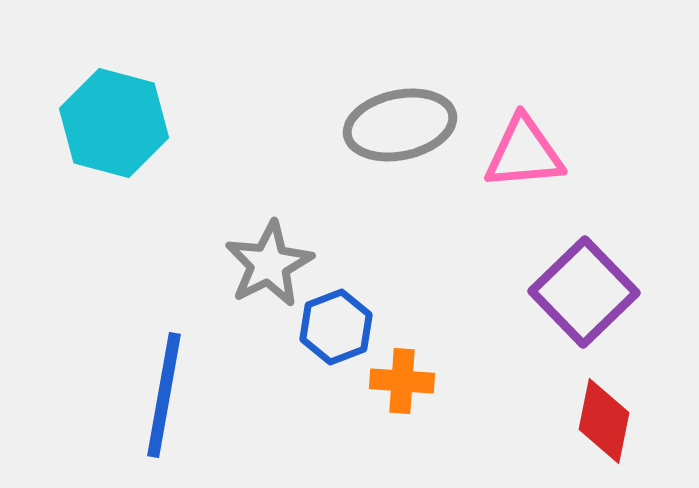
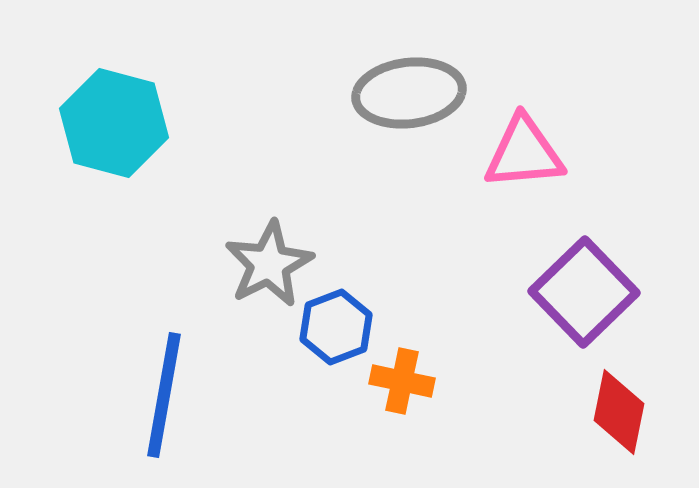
gray ellipse: moved 9 px right, 32 px up; rotated 5 degrees clockwise
orange cross: rotated 8 degrees clockwise
red diamond: moved 15 px right, 9 px up
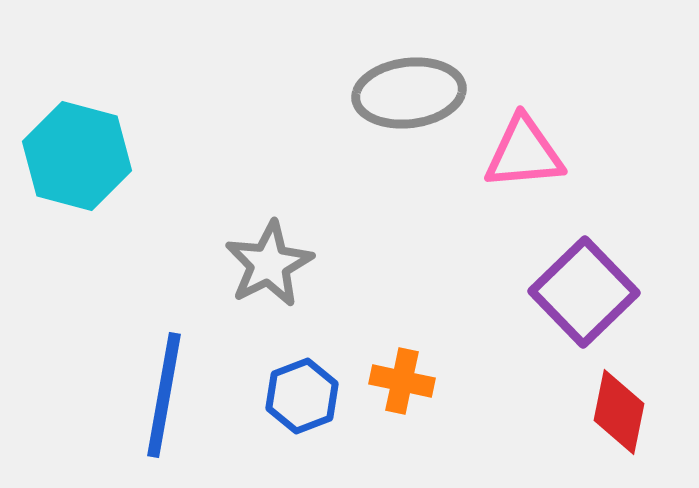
cyan hexagon: moved 37 px left, 33 px down
blue hexagon: moved 34 px left, 69 px down
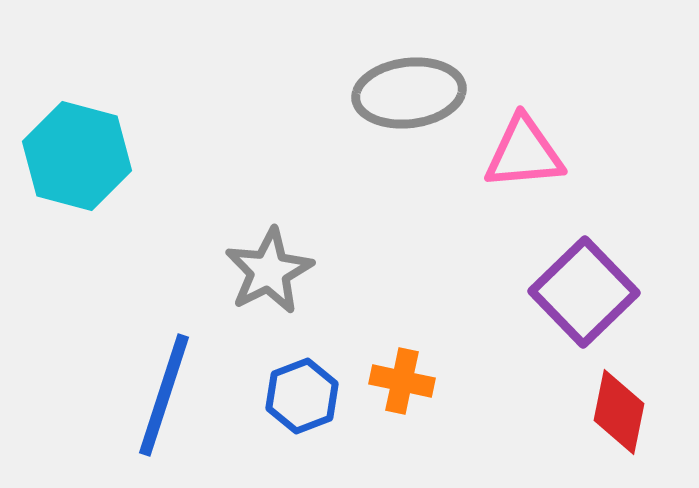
gray star: moved 7 px down
blue line: rotated 8 degrees clockwise
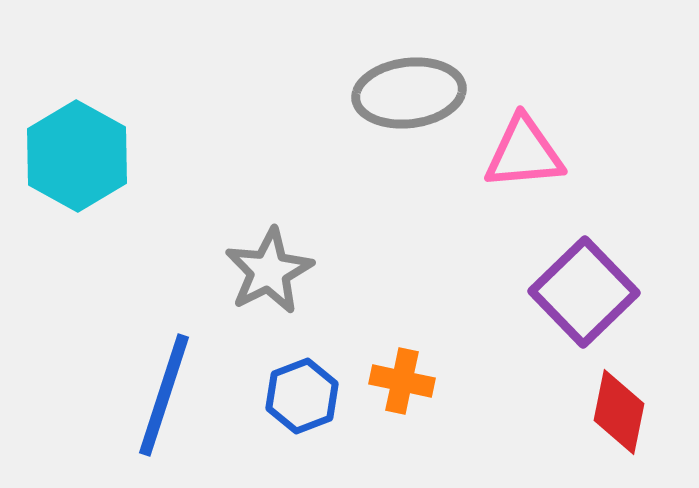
cyan hexagon: rotated 14 degrees clockwise
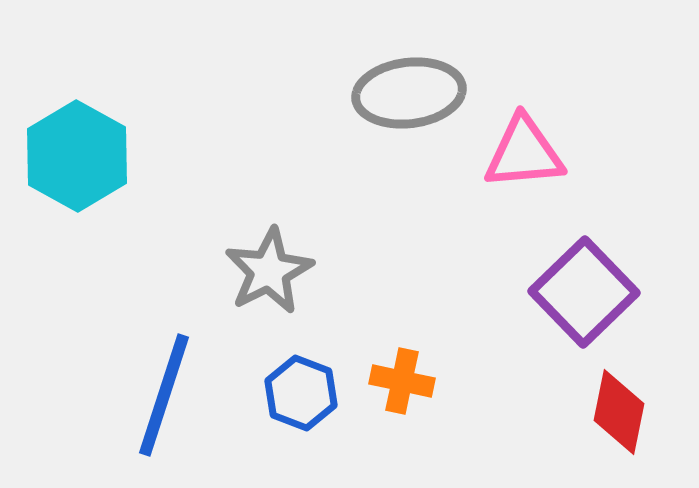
blue hexagon: moved 1 px left, 3 px up; rotated 18 degrees counterclockwise
